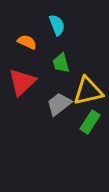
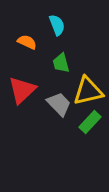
red triangle: moved 8 px down
gray trapezoid: rotated 84 degrees clockwise
green rectangle: rotated 10 degrees clockwise
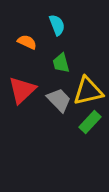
gray trapezoid: moved 4 px up
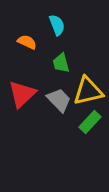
red triangle: moved 4 px down
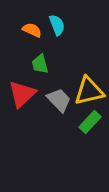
orange semicircle: moved 5 px right, 12 px up
green trapezoid: moved 21 px left, 1 px down
yellow triangle: moved 1 px right
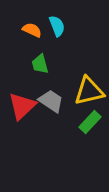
cyan semicircle: moved 1 px down
red triangle: moved 12 px down
gray trapezoid: moved 8 px left, 1 px down; rotated 12 degrees counterclockwise
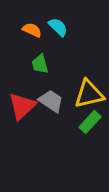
cyan semicircle: moved 1 px right, 1 px down; rotated 25 degrees counterclockwise
yellow triangle: moved 3 px down
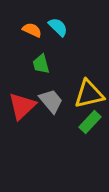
green trapezoid: moved 1 px right
gray trapezoid: rotated 16 degrees clockwise
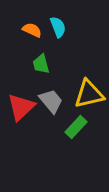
cyan semicircle: rotated 25 degrees clockwise
red triangle: moved 1 px left, 1 px down
green rectangle: moved 14 px left, 5 px down
